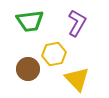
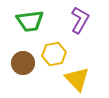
purple L-shape: moved 3 px right, 3 px up
brown circle: moved 5 px left, 6 px up
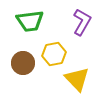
purple L-shape: moved 2 px right, 2 px down
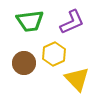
purple L-shape: moved 10 px left; rotated 36 degrees clockwise
yellow hexagon: rotated 15 degrees counterclockwise
brown circle: moved 1 px right
